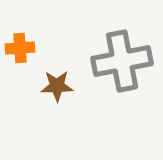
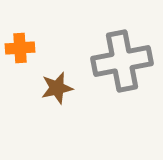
brown star: moved 2 px down; rotated 12 degrees counterclockwise
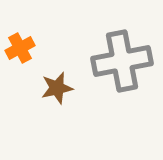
orange cross: rotated 24 degrees counterclockwise
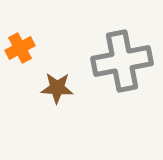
brown star: rotated 16 degrees clockwise
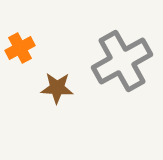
gray cross: rotated 18 degrees counterclockwise
